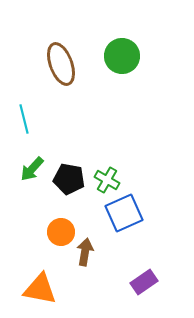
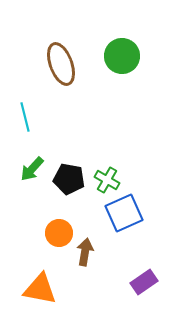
cyan line: moved 1 px right, 2 px up
orange circle: moved 2 px left, 1 px down
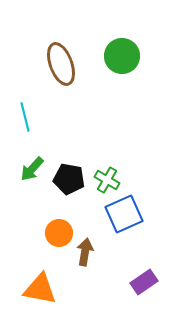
blue square: moved 1 px down
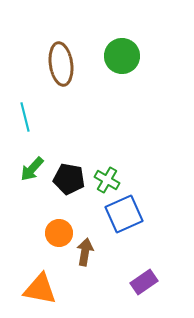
brown ellipse: rotated 12 degrees clockwise
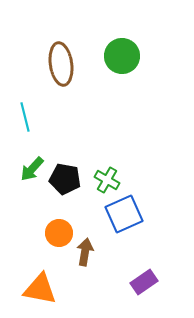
black pentagon: moved 4 px left
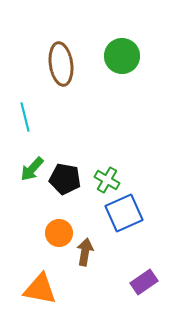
blue square: moved 1 px up
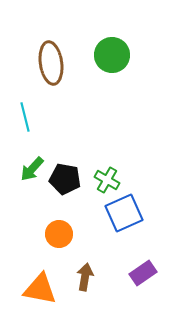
green circle: moved 10 px left, 1 px up
brown ellipse: moved 10 px left, 1 px up
orange circle: moved 1 px down
brown arrow: moved 25 px down
purple rectangle: moved 1 px left, 9 px up
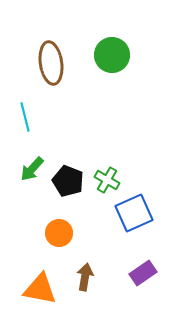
black pentagon: moved 3 px right, 2 px down; rotated 12 degrees clockwise
blue square: moved 10 px right
orange circle: moved 1 px up
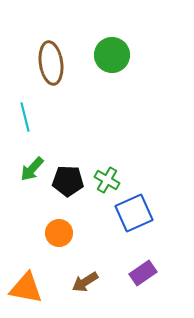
black pentagon: rotated 20 degrees counterclockwise
brown arrow: moved 5 px down; rotated 132 degrees counterclockwise
orange triangle: moved 14 px left, 1 px up
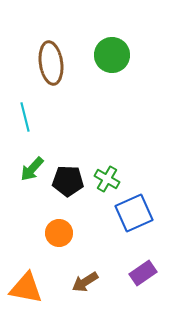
green cross: moved 1 px up
